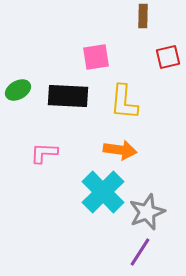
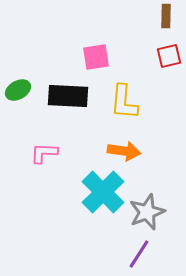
brown rectangle: moved 23 px right
red square: moved 1 px right, 1 px up
orange arrow: moved 4 px right, 1 px down
purple line: moved 1 px left, 2 px down
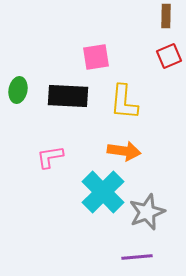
red square: rotated 10 degrees counterclockwise
green ellipse: rotated 50 degrees counterclockwise
pink L-shape: moved 6 px right, 4 px down; rotated 12 degrees counterclockwise
purple line: moved 2 px left, 3 px down; rotated 52 degrees clockwise
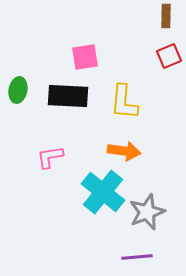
pink square: moved 11 px left
cyan cross: rotated 6 degrees counterclockwise
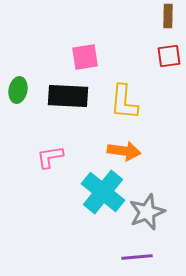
brown rectangle: moved 2 px right
red square: rotated 15 degrees clockwise
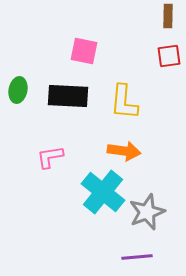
pink square: moved 1 px left, 6 px up; rotated 20 degrees clockwise
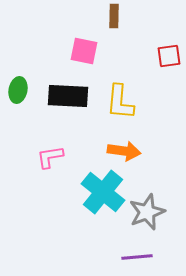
brown rectangle: moved 54 px left
yellow L-shape: moved 4 px left
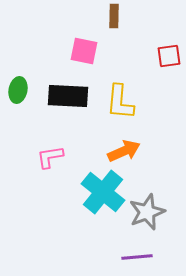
orange arrow: rotated 32 degrees counterclockwise
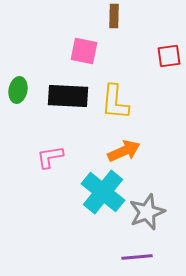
yellow L-shape: moved 5 px left
